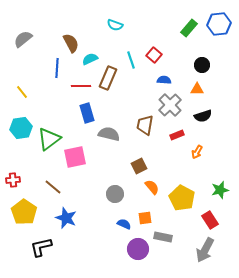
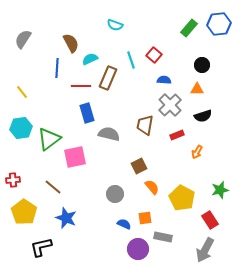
gray semicircle at (23, 39): rotated 18 degrees counterclockwise
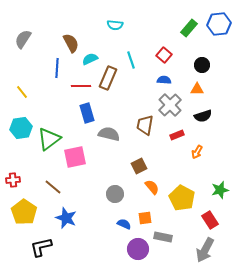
cyan semicircle at (115, 25): rotated 14 degrees counterclockwise
red square at (154, 55): moved 10 px right
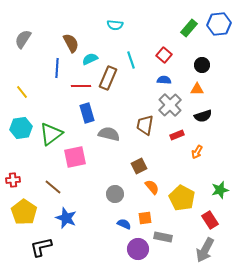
green triangle at (49, 139): moved 2 px right, 5 px up
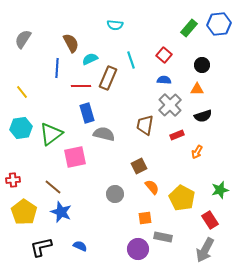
gray semicircle at (109, 134): moved 5 px left
blue star at (66, 218): moved 5 px left, 6 px up
blue semicircle at (124, 224): moved 44 px left, 22 px down
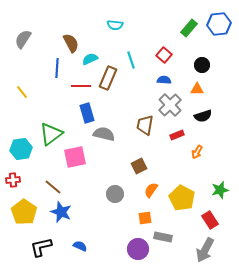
cyan hexagon at (21, 128): moved 21 px down
orange semicircle at (152, 187): moved 1 px left, 3 px down; rotated 105 degrees counterclockwise
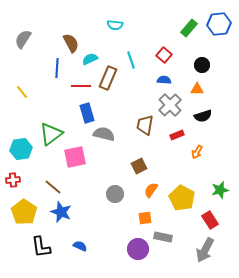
black L-shape at (41, 247): rotated 85 degrees counterclockwise
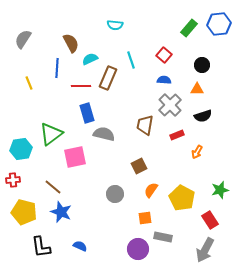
yellow line at (22, 92): moved 7 px right, 9 px up; rotated 16 degrees clockwise
yellow pentagon at (24, 212): rotated 20 degrees counterclockwise
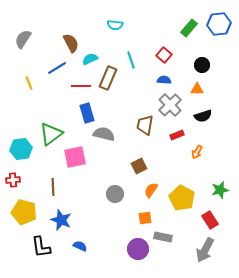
blue line at (57, 68): rotated 54 degrees clockwise
brown line at (53, 187): rotated 48 degrees clockwise
blue star at (61, 212): moved 8 px down
